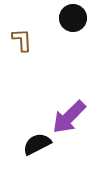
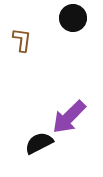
brown L-shape: rotated 10 degrees clockwise
black semicircle: moved 2 px right, 1 px up
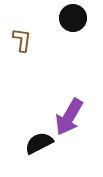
purple arrow: rotated 15 degrees counterclockwise
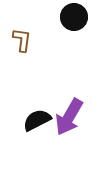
black circle: moved 1 px right, 1 px up
black semicircle: moved 2 px left, 23 px up
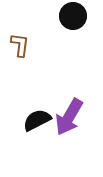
black circle: moved 1 px left, 1 px up
brown L-shape: moved 2 px left, 5 px down
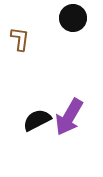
black circle: moved 2 px down
brown L-shape: moved 6 px up
